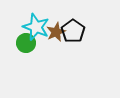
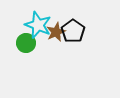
cyan star: moved 2 px right, 2 px up
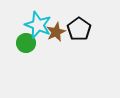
black pentagon: moved 6 px right, 2 px up
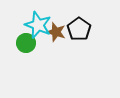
brown star: rotated 30 degrees counterclockwise
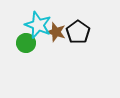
black pentagon: moved 1 px left, 3 px down
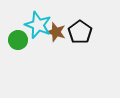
black pentagon: moved 2 px right
green circle: moved 8 px left, 3 px up
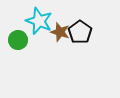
cyan star: moved 1 px right, 4 px up
brown star: moved 4 px right
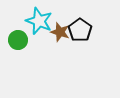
black pentagon: moved 2 px up
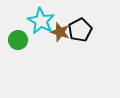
cyan star: moved 2 px right; rotated 8 degrees clockwise
black pentagon: rotated 10 degrees clockwise
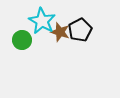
cyan star: moved 1 px right
green circle: moved 4 px right
